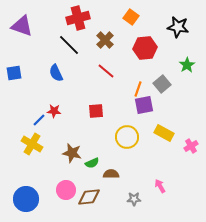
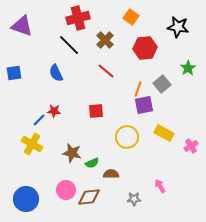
green star: moved 1 px right, 3 px down
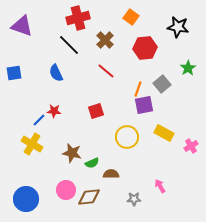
red square: rotated 14 degrees counterclockwise
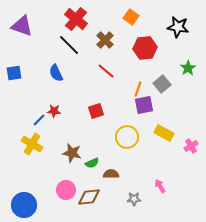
red cross: moved 2 px left, 1 px down; rotated 35 degrees counterclockwise
blue circle: moved 2 px left, 6 px down
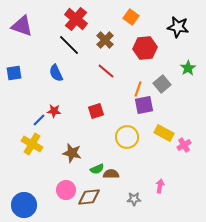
pink cross: moved 7 px left, 1 px up
green semicircle: moved 5 px right, 6 px down
pink arrow: rotated 40 degrees clockwise
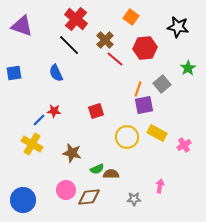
red line: moved 9 px right, 12 px up
yellow rectangle: moved 7 px left
blue circle: moved 1 px left, 5 px up
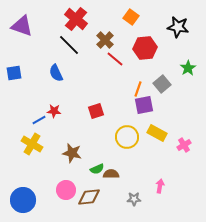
blue line: rotated 16 degrees clockwise
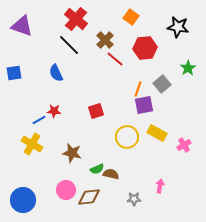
brown semicircle: rotated 14 degrees clockwise
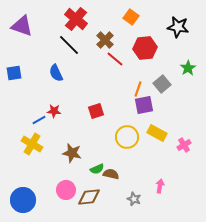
gray star: rotated 24 degrees clockwise
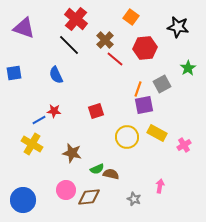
purple triangle: moved 2 px right, 2 px down
blue semicircle: moved 2 px down
gray square: rotated 12 degrees clockwise
